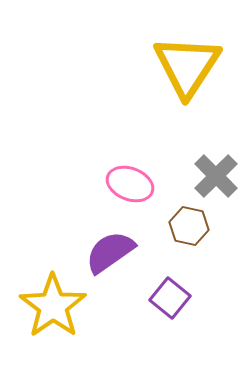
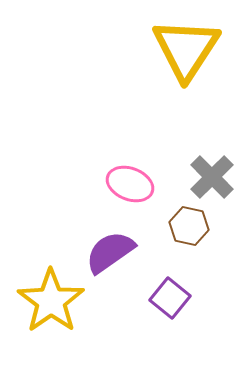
yellow triangle: moved 1 px left, 17 px up
gray cross: moved 4 px left, 1 px down
yellow star: moved 2 px left, 5 px up
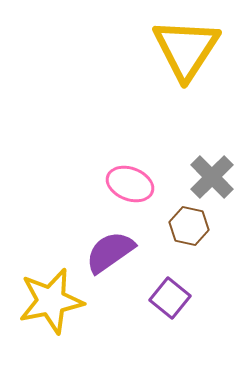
yellow star: rotated 24 degrees clockwise
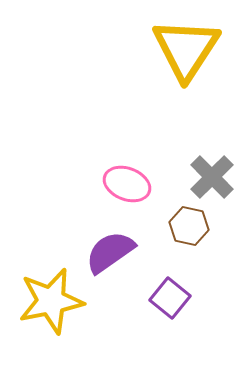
pink ellipse: moved 3 px left
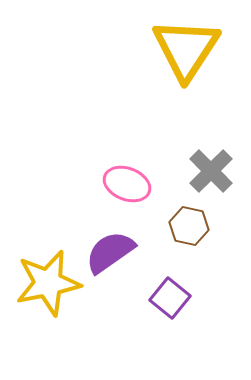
gray cross: moved 1 px left, 6 px up
yellow star: moved 3 px left, 18 px up
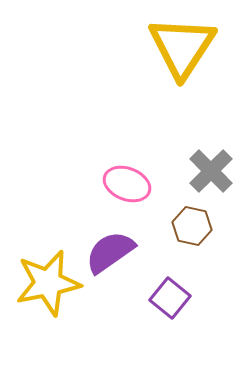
yellow triangle: moved 4 px left, 2 px up
brown hexagon: moved 3 px right
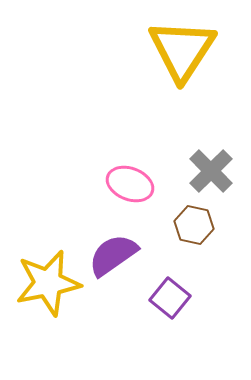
yellow triangle: moved 3 px down
pink ellipse: moved 3 px right
brown hexagon: moved 2 px right, 1 px up
purple semicircle: moved 3 px right, 3 px down
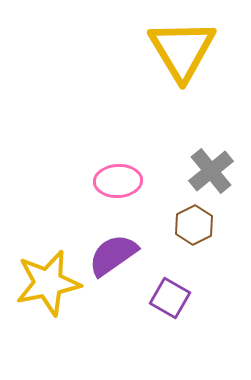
yellow triangle: rotated 4 degrees counterclockwise
gray cross: rotated 6 degrees clockwise
pink ellipse: moved 12 px left, 3 px up; rotated 24 degrees counterclockwise
brown hexagon: rotated 21 degrees clockwise
purple square: rotated 9 degrees counterclockwise
